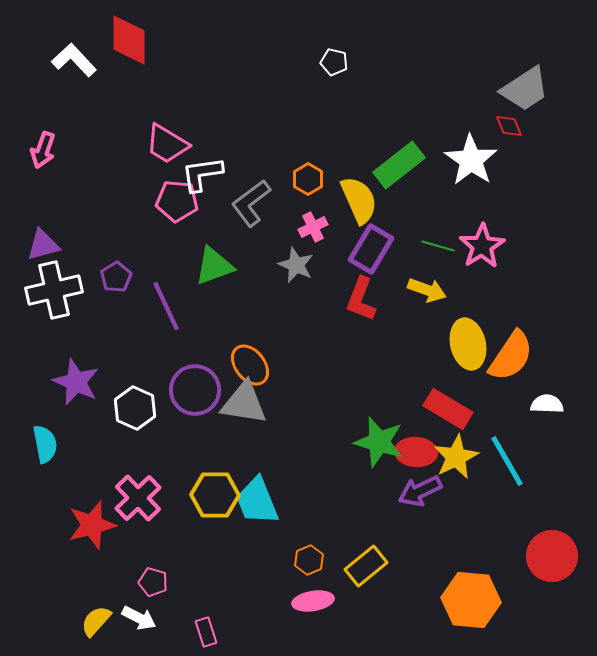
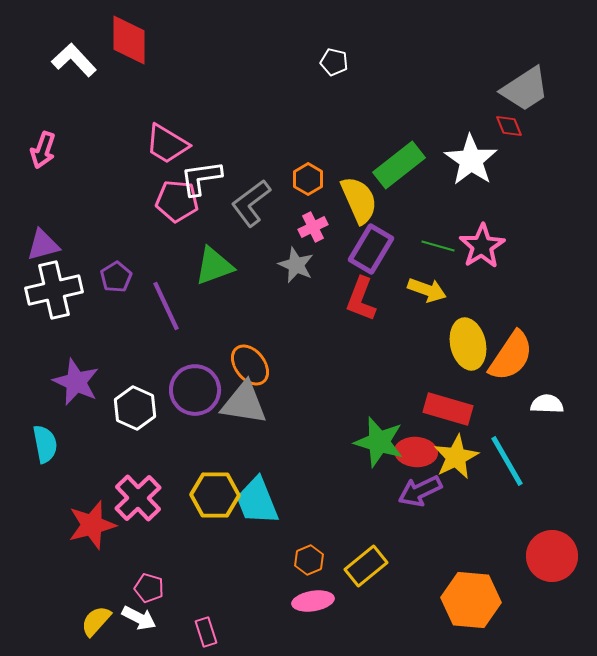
white L-shape at (202, 174): moved 1 px left, 4 px down
red rectangle at (448, 409): rotated 15 degrees counterclockwise
pink pentagon at (153, 582): moved 4 px left, 6 px down
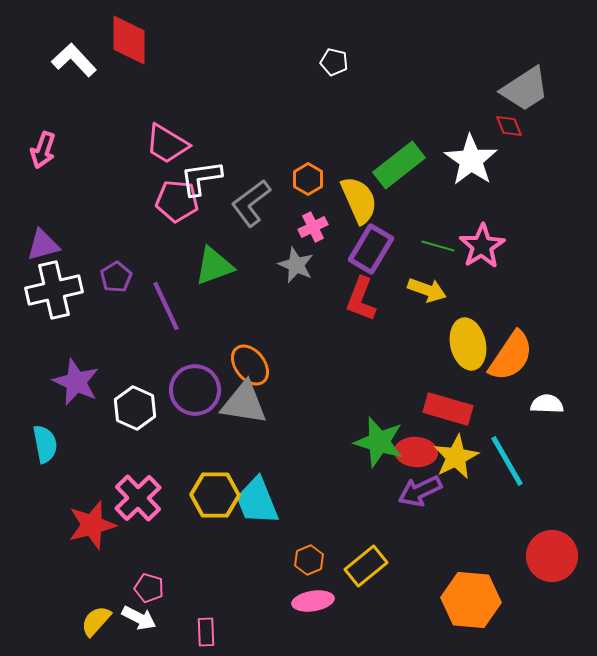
pink rectangle at (206, 632): rotated 16 degrees clockwise
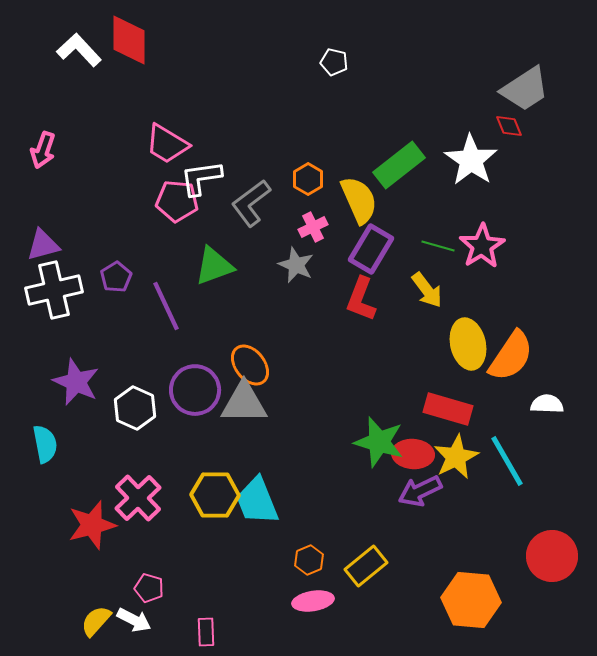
white L-shape at (74, 60): moved 5 px right, 10 px up
yellow arrow at (427, 290): rotated 33 degrees clockwise
gray triangle at (244, 403): rotated 9 degrees counterclockwise
red ellipse at (416, 452): moved 3 px left, 2 px down
white arrow at (139, 618): moved 5 px left, 2 px down
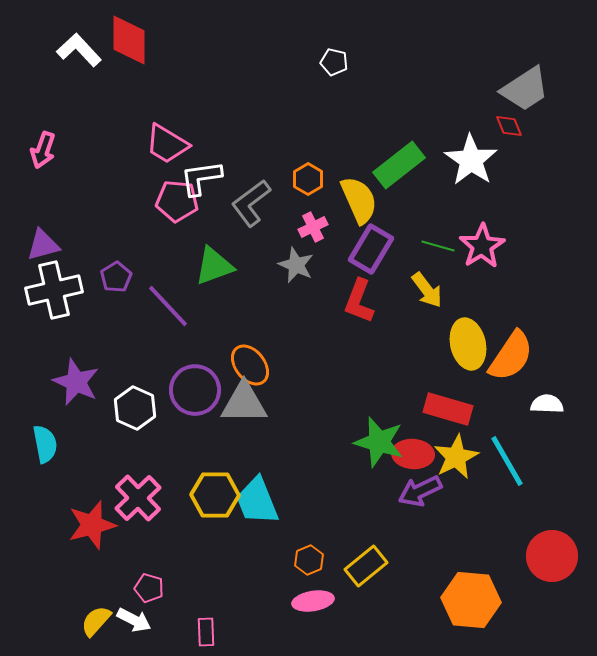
red L-shape at (361, 299): moved 2 px left, 2 px down
purple line at (166, 306): moved 2 px right; rotated 18 degrees counterclockwise
